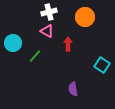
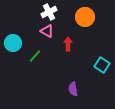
white cross: rotated 14 degrees counterclockwise
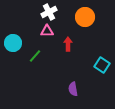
pink triangle: rotated 32 degrees counterclockwise
